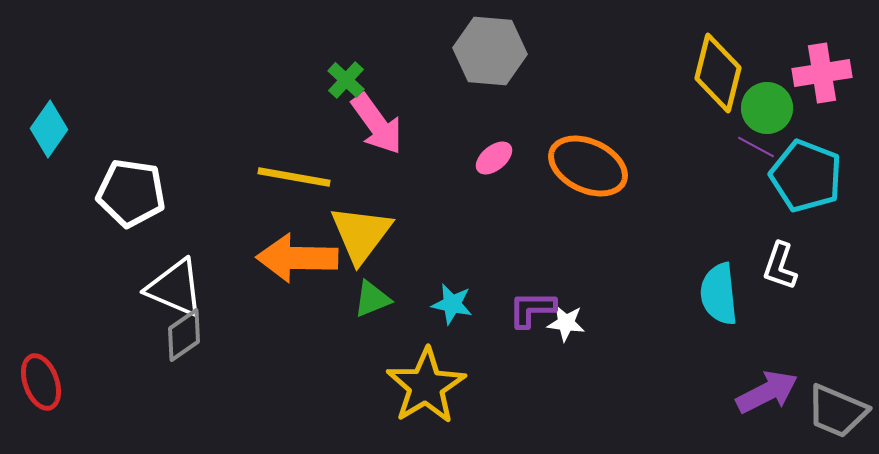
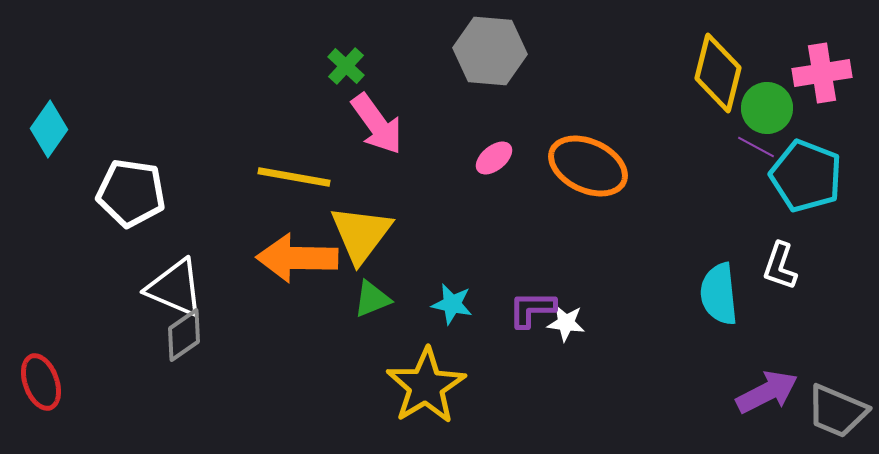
green cross: moved 14 px up
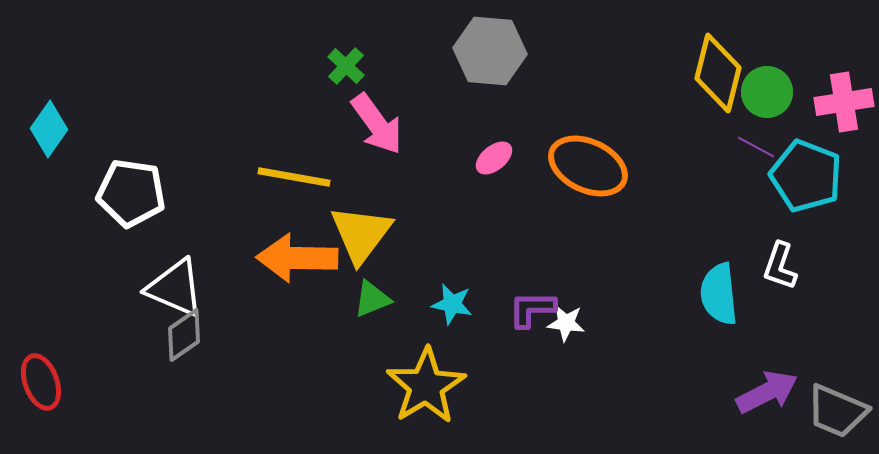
pink cross: moved 22 px right, 29 px down
green circle: moved 16 px up
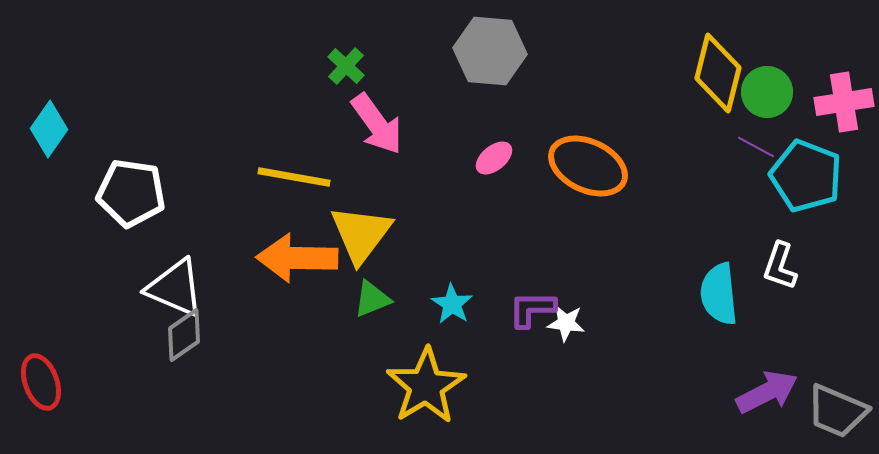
cyan star: rotated 21 degrees clockwise
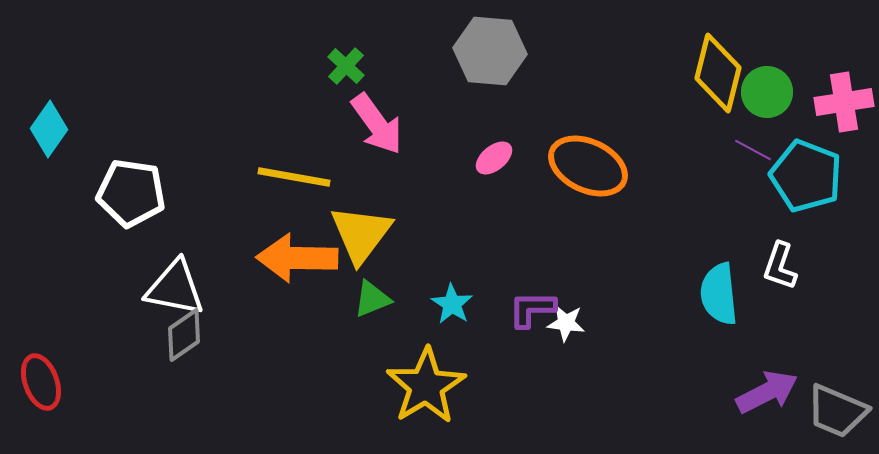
purple line: moved 3 px left, 3 px down
white triangle: rotated 12 degrees counterclockwise
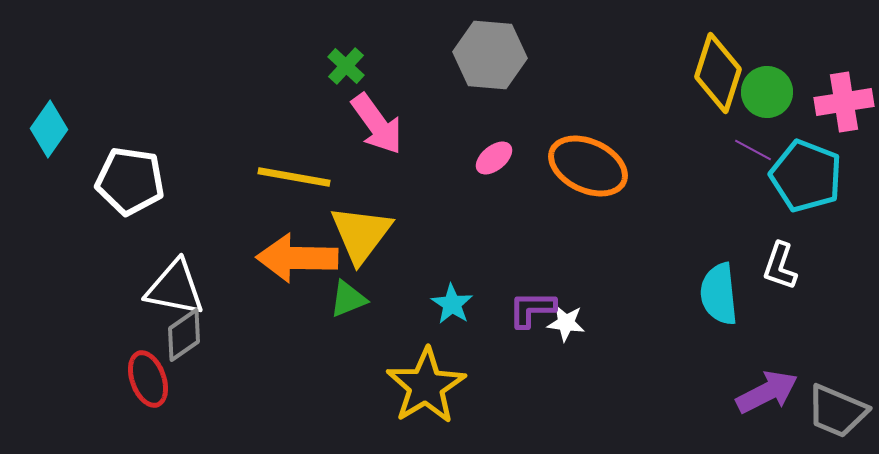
gray hexagon: moved 4 px down
yellow diamond: rotated 4 degrees clockwise
white pentagon: moved 1 px left, 12 px up
green triangle: moved 24 px left
red ellipse: moved 107 px right, 3 px up
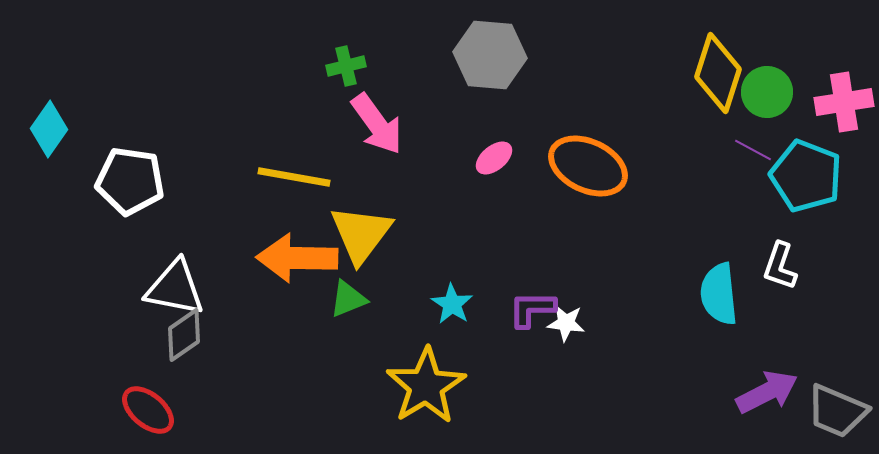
green cross: rotated 33 degrees clockwise
red ellipse: moved 31 px down; rotated 30 degrees counterclockwise
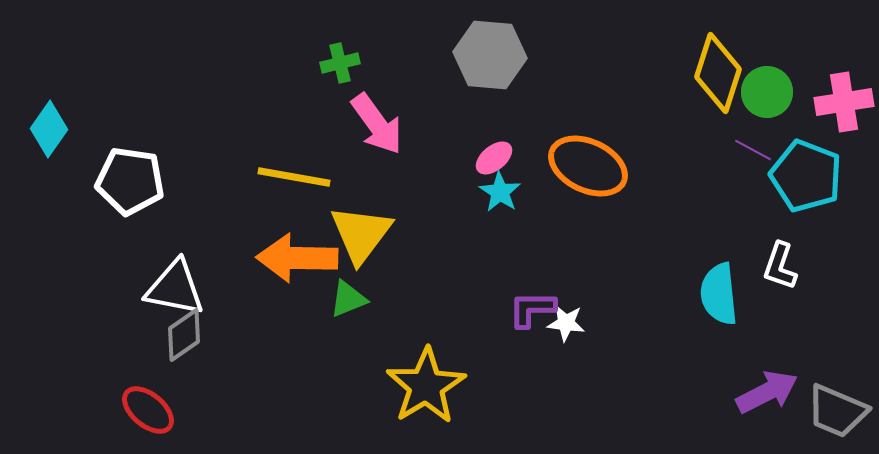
green cross: moved 6 px left, 3 px up
cyan star: moved 48 px right, 112 px up
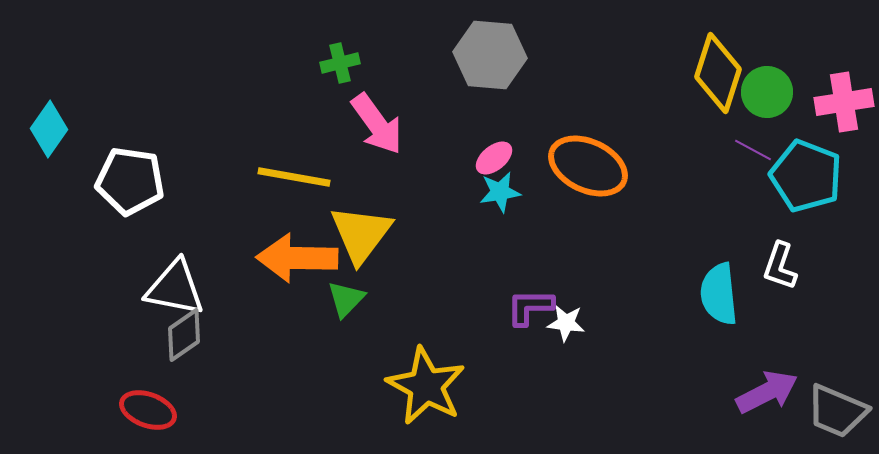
cyan star: rotated 30 degrees clockwise
green triangle: moved 2 px left; rotated 24 degrees counterclockwise
purple L-shape: moved 2 px left, 2 px up
yellow star: rotated 12 degrees counterclockwise
red ellipse: rotated 20 degrees counterclockwise
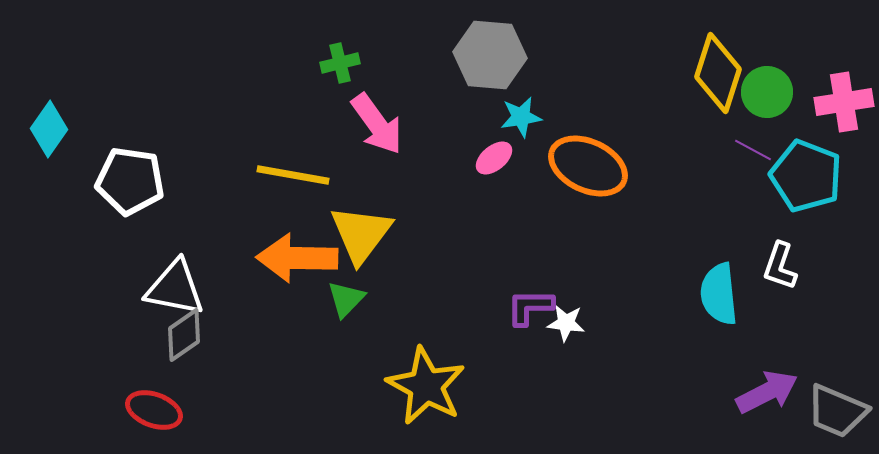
yellow line: moved 1 px left, 2 px up
cyan star: moved 21 px right, 75 px up
red ellipse: moved 6 px right
